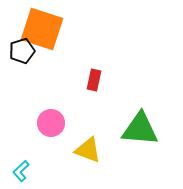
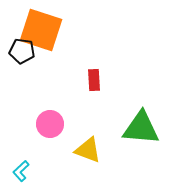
orange square: moved 1 px left, 1 px down
black pentagon: rotated 25 degrees clockwise
red rectangle: rotated 15 degrees counterclockwise
pink circle: moved 1 px left, 1 px down
green triangle: moved 1 px right, 1 px up
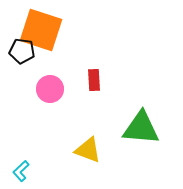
pink circle: moved 35 px up
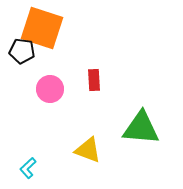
orange square: moved 1 px right, 2 px up
cyan L-shape: moved 7 px right, 3 px up
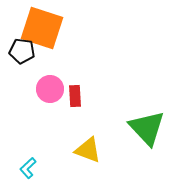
red rectangle: moved 19 px left, 16 px down
green triangle: moved 6 px right; rotated 42 degrees clockwise
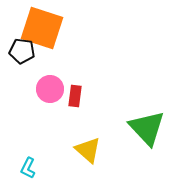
red rectangle: rotated 10 degrees clockwise
yellow triangle: rotated 20 degrees clockwise
cyan L-shape: rotated 20 degrees counterclockwise
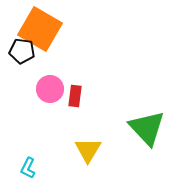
orange square: moved 2 px left, 1 px down; rotated 12 degrees clockwise
yellow triangle: rotated 20 degrees clockwise
